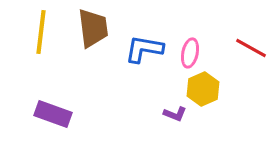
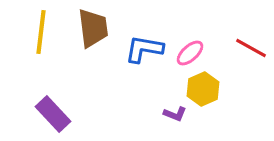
pink ellipse: rotated 36 degrees clockwise
purple rectangle: rotated 27 degrees clockwise
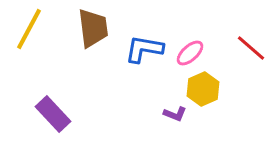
yellow line: moved 12 px left, 3 px up; rotated 21 degrees clockwise
red line: rotated 12 degrees clockwise
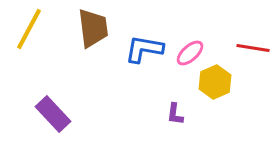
red line: moved 2 px right; rotated 32 degrees counterclockwise
yellow hexagon: moved 12 px right, 7 px up
purple L-shape: rotated 75 degrees clockwise
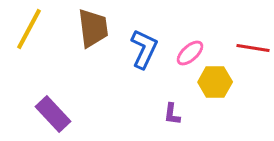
blue L-shape: rotated 105 degrees clockwise
yellow hexagon: rotated 24 degrees clockwise
purple L-shape: moved 3 px left
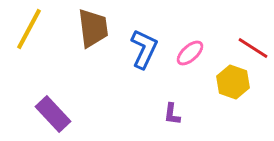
red line: rotated 24 degrees clockwise
yellow hexagon: moved 18 px right; rotated 20 degrees clockwise
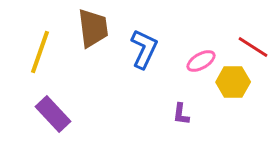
yellow line: moved 11 px right, 23 px down; rotated 9 degrees counterclockwise
red line: moved 1 px up
pink ellipse: moved 11 px right, 8 px down; rotated 12 degrees clockwise
yellow hexagon: rotated 20 degrees counterclockwise
purple L-shape: moved 9 px right
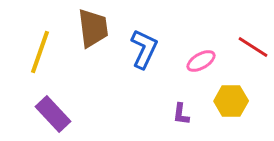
yellow hexagon: moved 2 px left, 19 px down
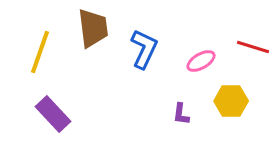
red line: rotated 16 degrees counterclockwise
